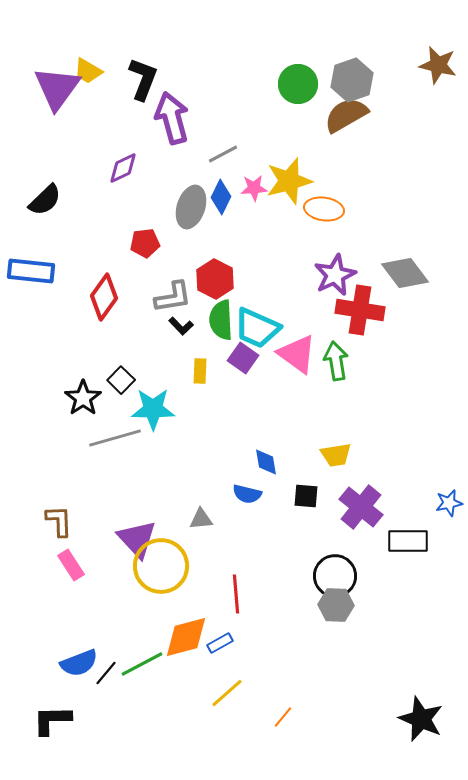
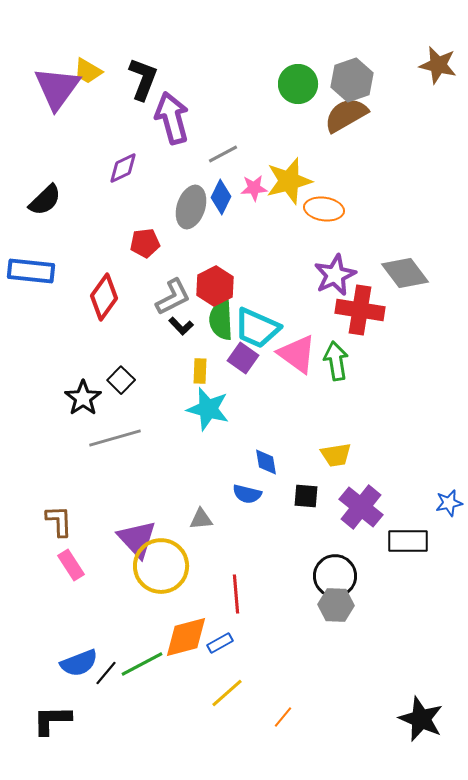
red hexagon at (215, 279): moved 7 px down; rotated 6 degrees clockwise
gray L-shape at (173, 297): rotated 18 degrees counterclockwise
cyan star at (153, 409): moved 55 px right; rotated 15 degrees clockwise
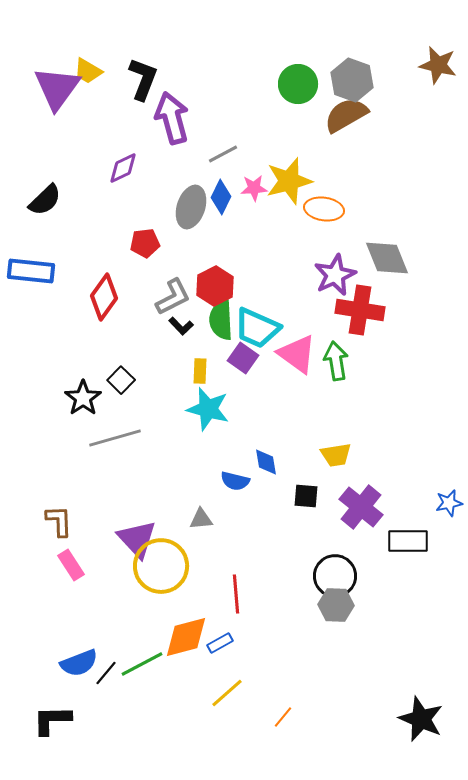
gray hexagon at (352, 80): rotated 21 degrees counterclockwise
gray diamond at (405, 273): moved 18 px left, 15 px up; rotated 15 degrees clockwise
blue semicircle at (247, 494): moved 12 px left, 13 px up
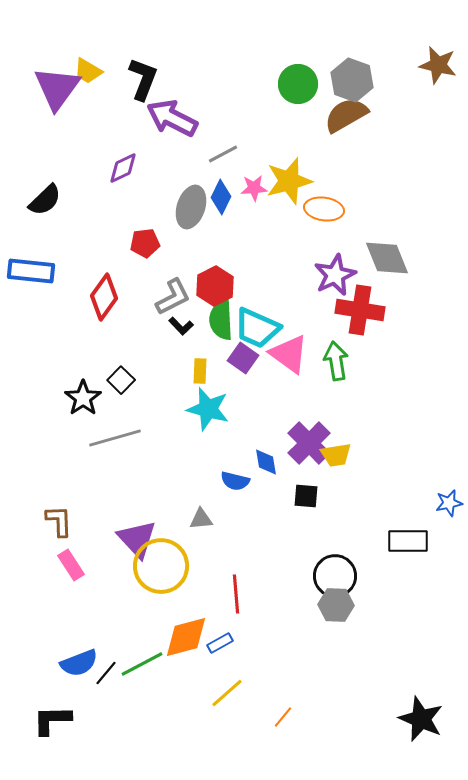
purple arrow at (172, 118): rotated 48 degrees counterclockwise
pink triangle at (297, 354): moved 8 px left
purple cross at (361, 507): moved 52 px left, 64 px up; rotated 6 degrees clockwise
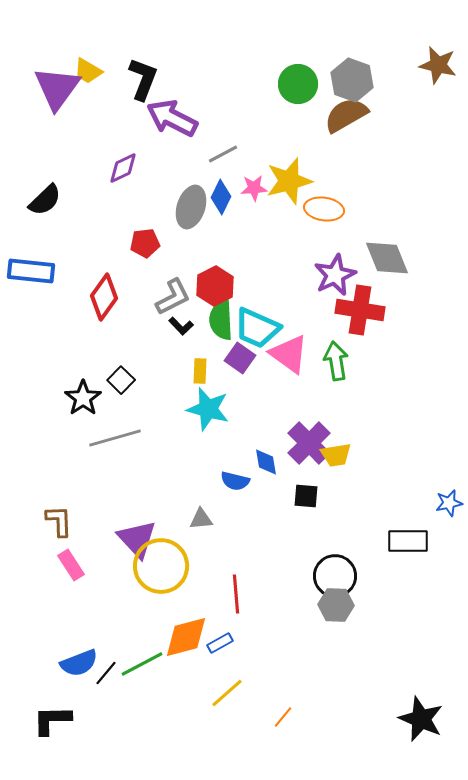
purple square at (243, 358): moved 3 px left
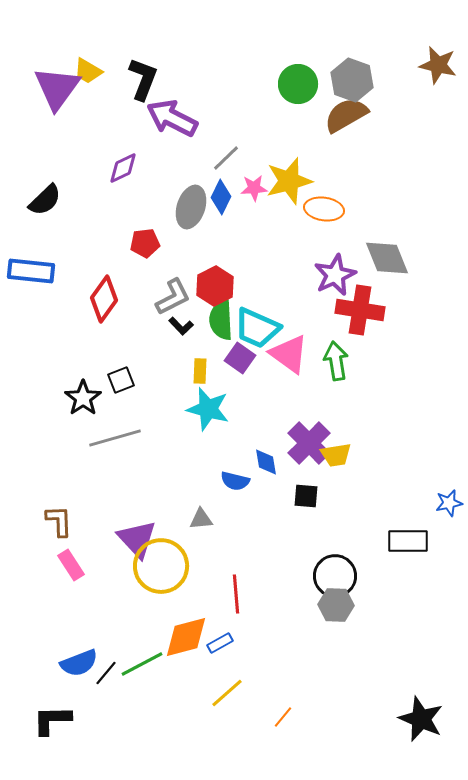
gray line at (223, 154): moved 3 px right, 4 px down; rotated 16 degrees counterclockwise
red diamond at (104, 297): moved 2 px down
black square at (121, 380): rotated 24 degrees clockwise
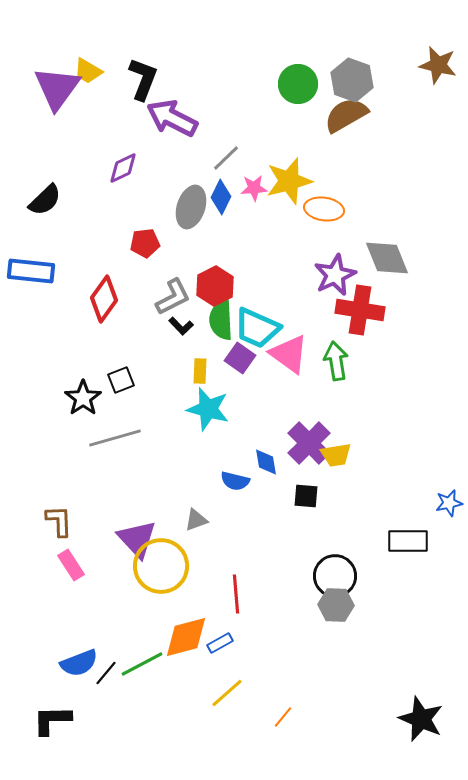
gray triangle at (201, 519): moved 5 px left, 1 px down; rotated 15 degrees counterclockwise
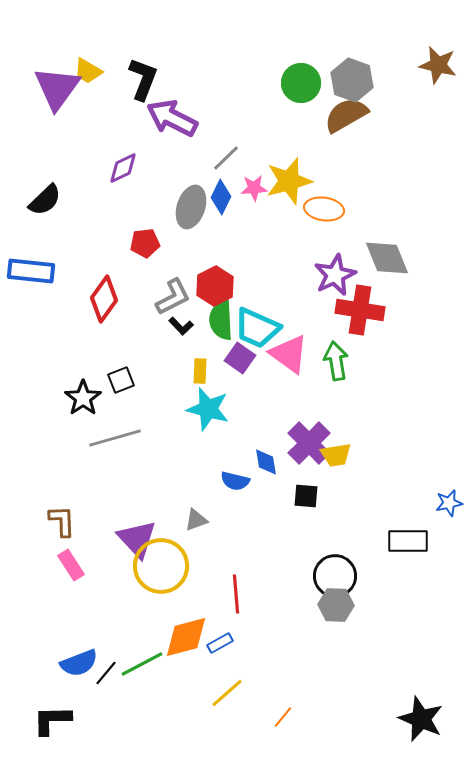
green circle at (298, 84): moved 3 px right, 1 px up
brown L-shape at (59, 521): moved 3 px right
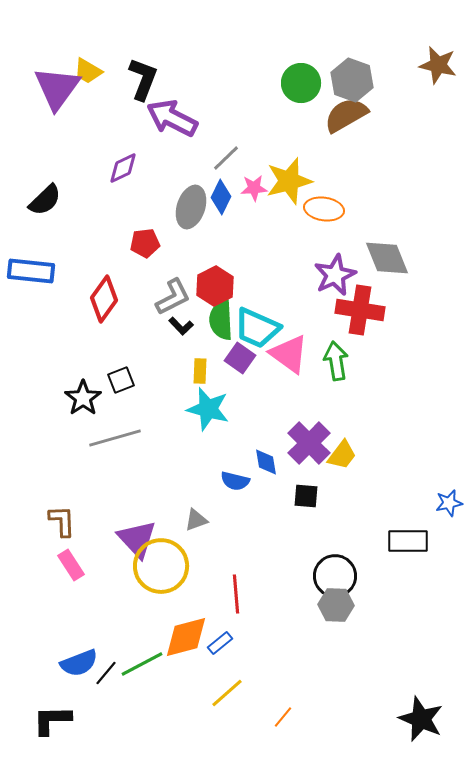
yellow trapezoid at (336, 455): moved 6 px right; rotated 44 degrees counterclockwise
blue rectangle at (220, 643): rotated 10 degrees counterclockwise
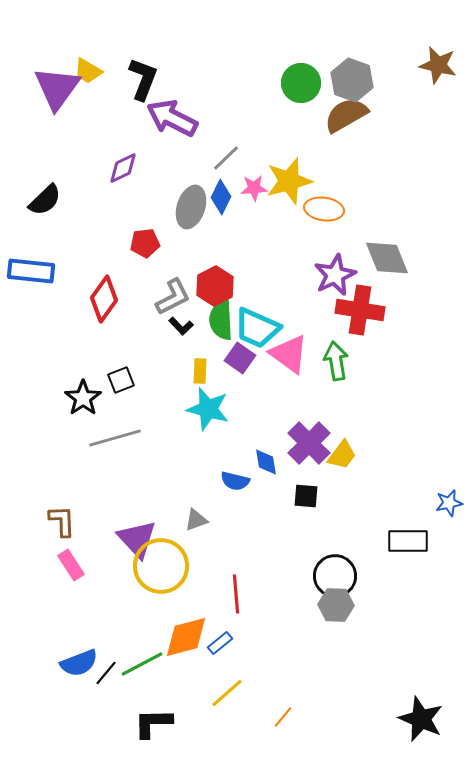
black L-shape at (52, 720): moved 101 px right, 3 px down
